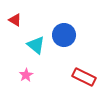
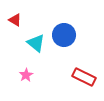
cyan triangle: moved 2 px up
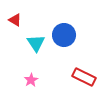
cyan triangle: rotated 18 degrees clockwise
pink star: moved 5 px right, 5 px down
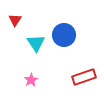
red triangle: rotated 32 degrees clockwise
red rectangle: rotated 45 degrees counterclockwise
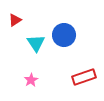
red triangle: rotated 24 degrees clockwise
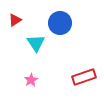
blue circle: moved 4 px left, 12 px up
